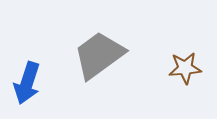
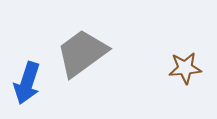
gray trapezoid: moved 17 px left, 2 px up
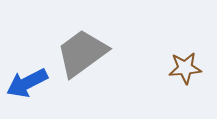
blue arrow: rotated 45 degrees clockwise
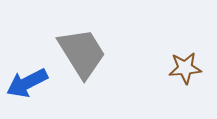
gray trapezoid: rotated 94 degrees clockwise
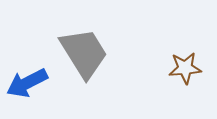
gray trapezoid: moved 2 px right
